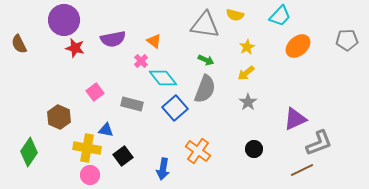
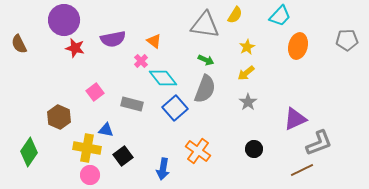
yellow semicircle: rotated 72 degrees counterclockwise
orange ellipse: rotated 35 degrees counterclockwise
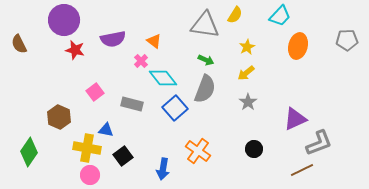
red star: moved 2 px down
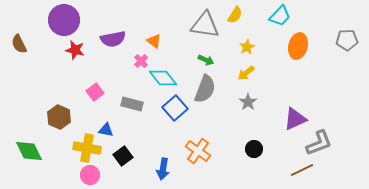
green diamond: moved 1 px up; rotated 60 degrees counterclockwise
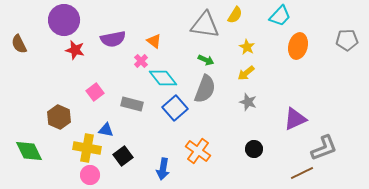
yellow star: rotated 14 degrees counterclockwise
gray star: rotated 18 degrees counterclockwise
gray L-shape: moved 5 px right, 5 px down
brown line: moved 3 px down
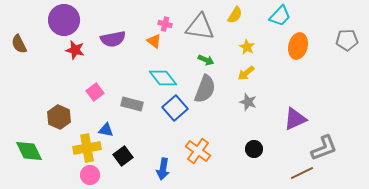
gray triangle: moved 5 px left, 2 px down
pink cross: moved 24 px right, 37 px up; rotated 32 degrees counterclockwise
yellow cross: rotated 20 degrees counterclockwise
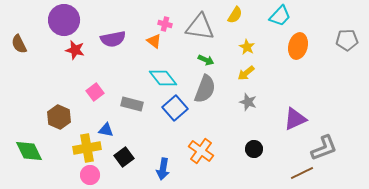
orange cross: moved 3 px right
black square: moved 1 px right, 1 px down
